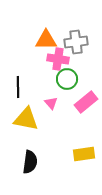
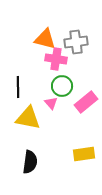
orange triangle: moved 1 px left, 1 px up; rotated 15 degrees clockwise
pink cross: moved 2 px left
green circle: moved 5 px left, 7 px down
yellow triangle: moved 2 px right, 1 px up
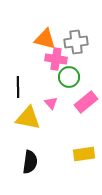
green circle: moved 7 px right, 9 px up
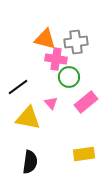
black line: rotated 55 degrees clockwise
